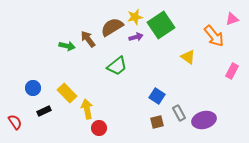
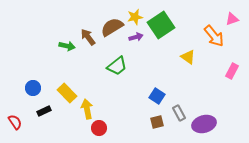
brown arrow: moved 2 px up
purple ellipse: moved 4 px down
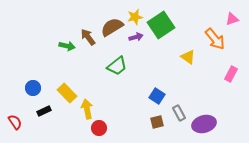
orange arrow: moved 1 px right, 3 px down
pink rectangle: moved 1 px left, 3 px down
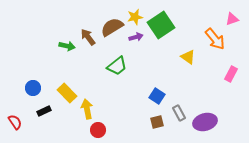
purple ellipse: moved 1 px right, 2 px up
red circle: moved 1 px left, 2 px down
